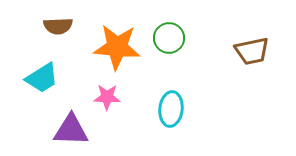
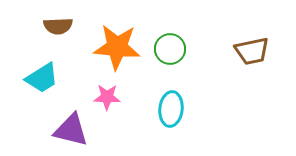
green circle: moved 1 px right, 11 px down
purple triangle: rotated 12 degrees clockwise
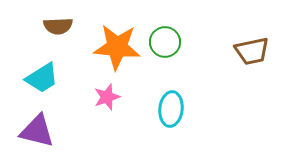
green circle: moved 5 px left, 7 px up
pink star: rotated 20 degrees counterclockwise
purple triangle: moved 34 px left, 1 px down
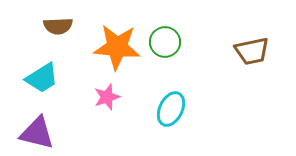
cyan ellipse: rotated 20 degrees clockwise
purple triangle: moved 2 px down
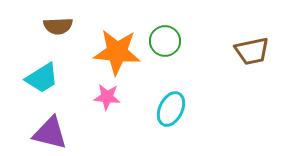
green circle: moved 1 px up
orange star: moved 5 px down
pink star: rotated 24 degrees clockwise
purple triangle: moved 13 px right
